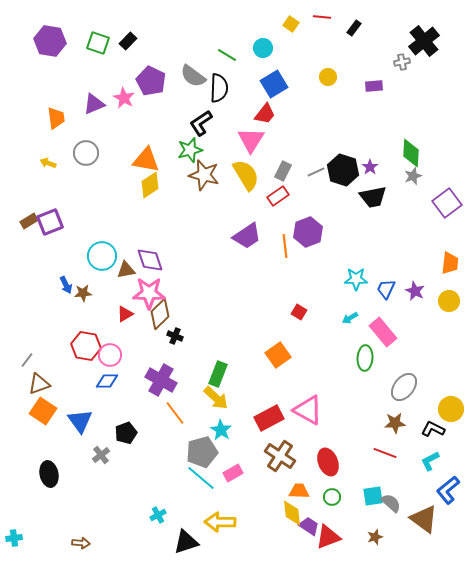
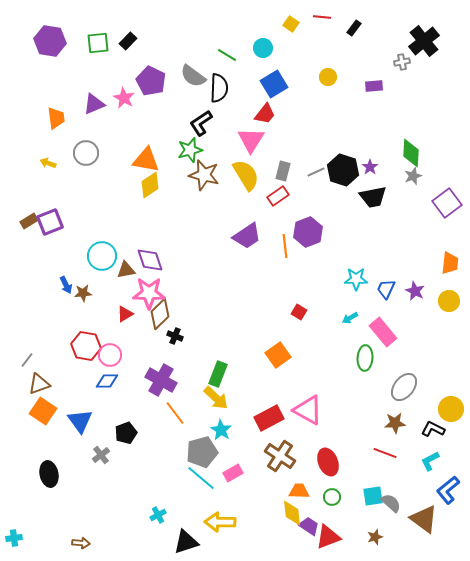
green square at (98, 43): rotated 25 degrees counterclockwise
gray rectangle at (283, 171): rotated 12 degrees counterclockwise
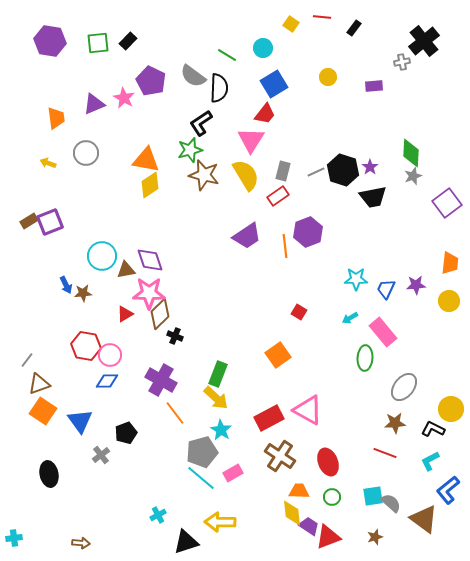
purple star at (415, 291): moved 1 px right, 6 px up; rotated 30 degrees counterclockwise
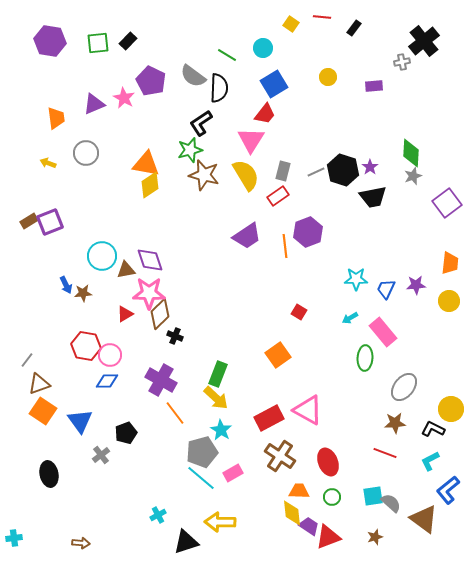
orange triangle at (146, 160): moved 4 px down
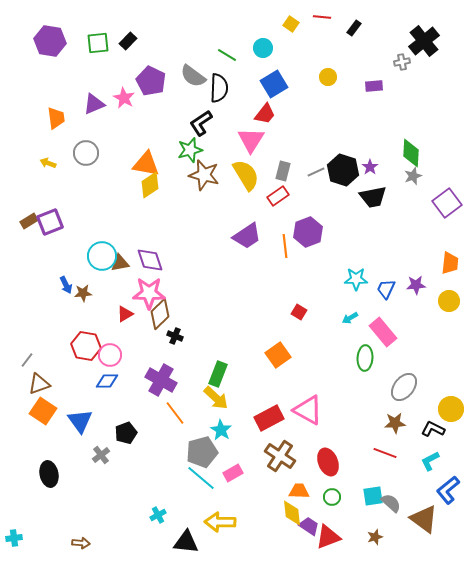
brown triangle at (126, 270): moved 6 px left, 7 px up
black triangle at (186, 542): rotated 24 degrees clockwise
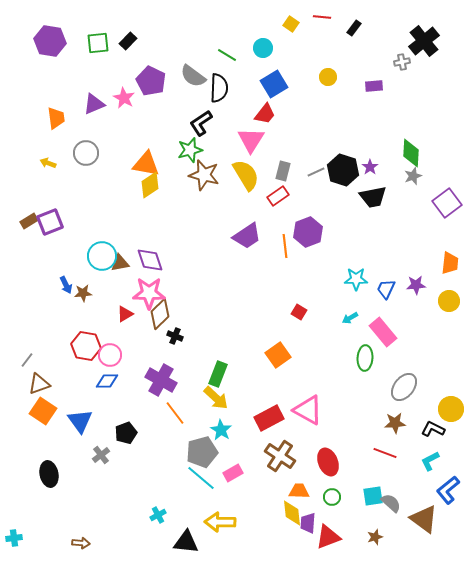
purple trapezoid at (309, 526): moved 1 px left, 3 px up; rotated 120 degrees counterclockwise
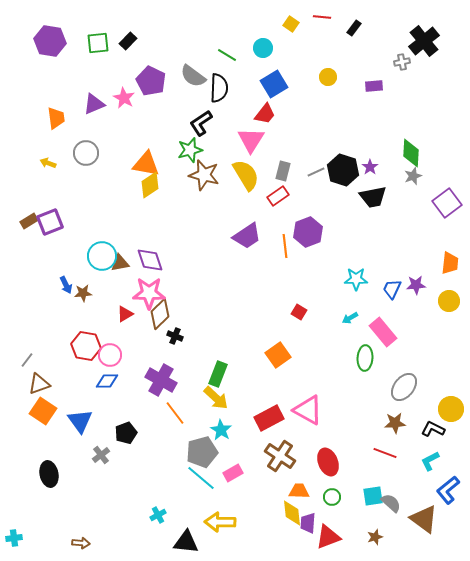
blue trapezoid at (386, 289): moved 6 px right
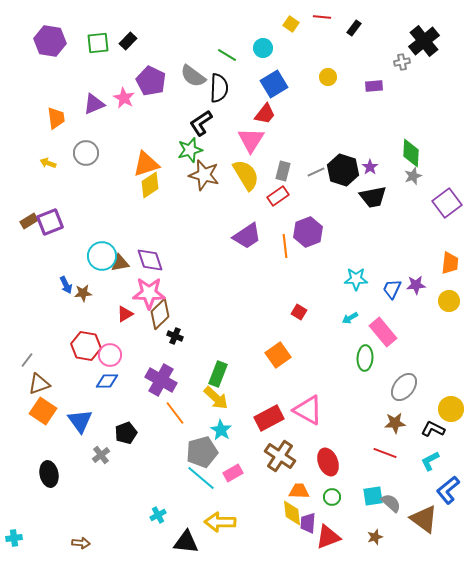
orange triangle at (146, 164): rotated 28 degrees counterclockwise
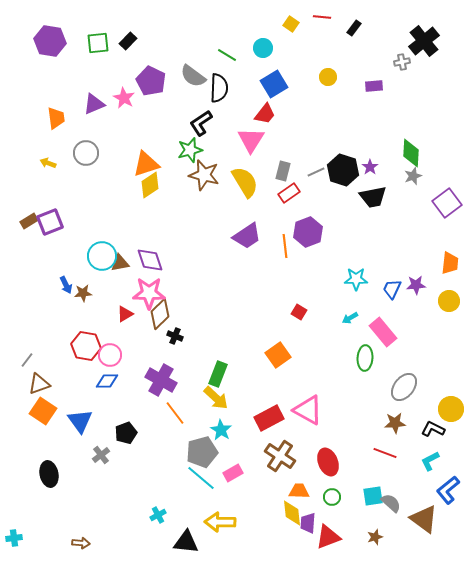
yellow semicircle at (246, 175): moved 1 px left, 7 px down
red rectangle at (278, 196): moved 11 px right, 3 px up
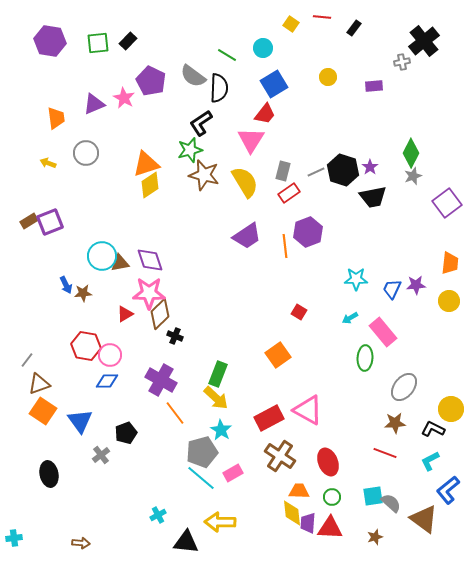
green diamond at (411, 153): rotated 24 degrees clockwise
red triangle at (328, 537): moved 2 px right, 9 px up; rotated 24 degrees clockwise
